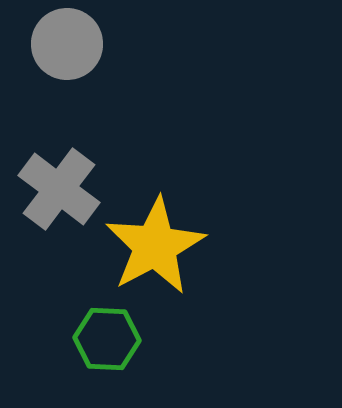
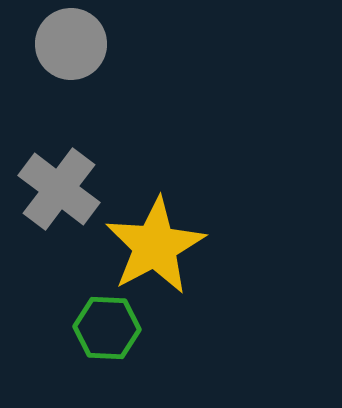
gray circle: moved 4 px right
green hexagon: moved 11 px up
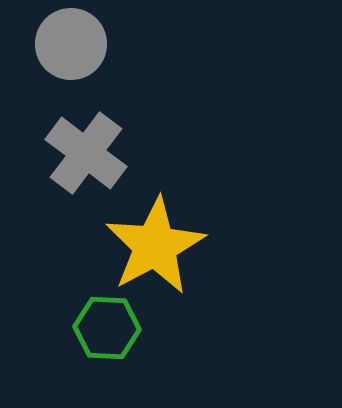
gray cross: moved 27 px right, 36 px up
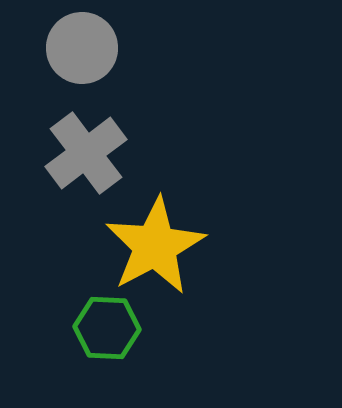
gray circle: moved 11 px right, 4 px down
gray cross: rotated 16 degrees clockwise
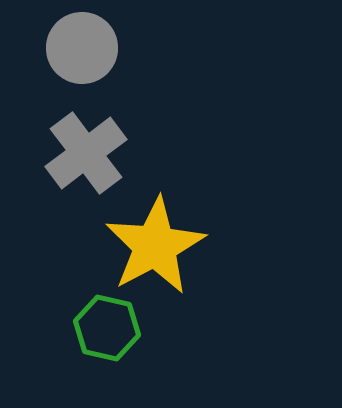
green hexagon: rotated 10 degrees clockwise
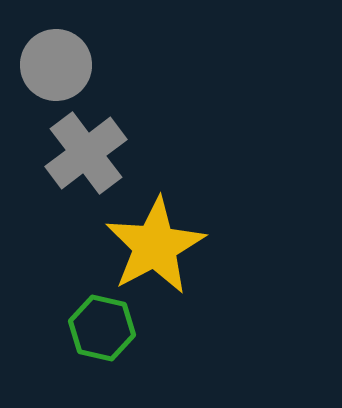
gray circle: moved 26 px left, 17 px down
green hexagon: moved 5 px left
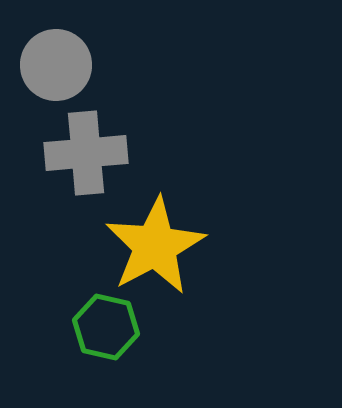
gray cross: rotated 32 degrees clockwise
green hexagon: moved 4 px right, 1 px up
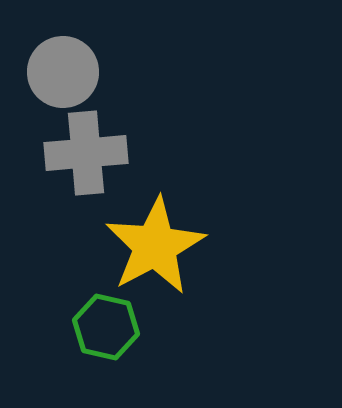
gray circle: moved 7 px right, 7 px down
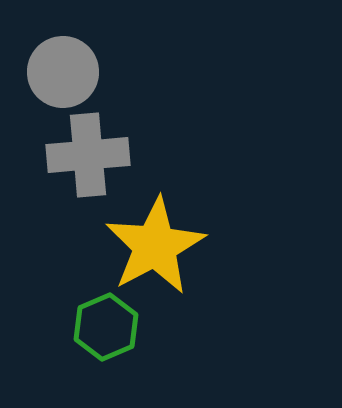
gray cross: moved 2 px right, 2 px down
green hexagon: rotated 24 degrees clockwise
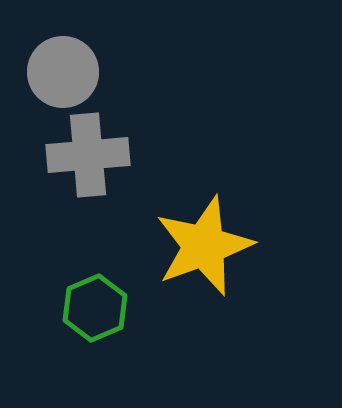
yellow star: moved 49 px right; rotated 8 degrees clockwise
green hexagon: moved 11 px left, 19 px up
